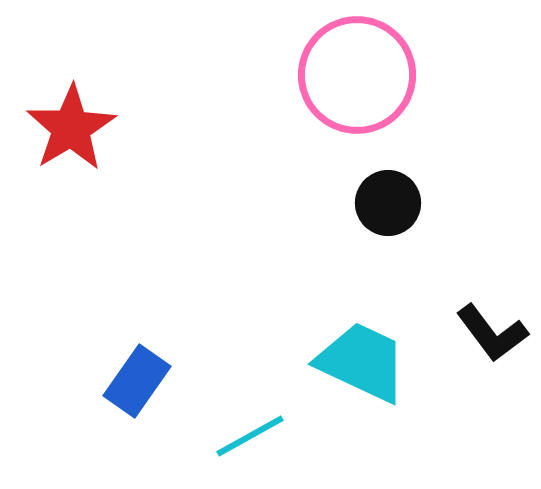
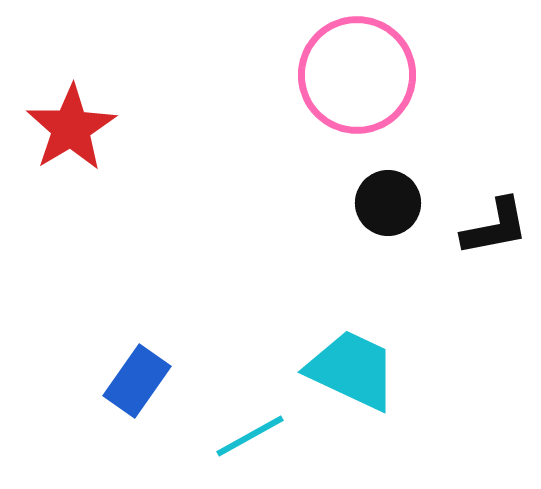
black L-shape: moved 3 px right, 106 px up; rotated 64 degrees counterclockwise
cyan trapezoid: moved 10 px left, 8 px down
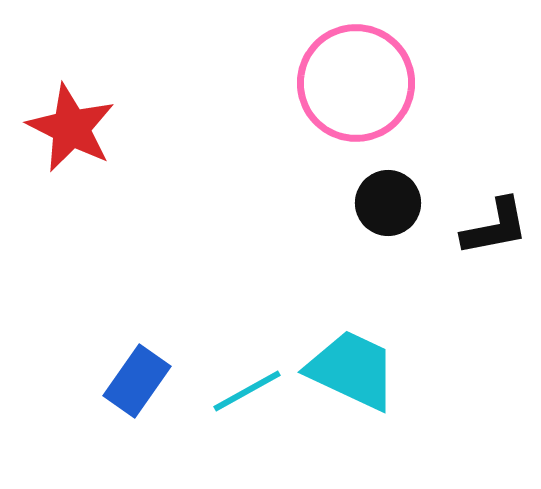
pink circle: moved 1 px left, 8 px down
red star: rotated 14 degrees counterclockwise
cyan line: moved 3 px left, 45 px up
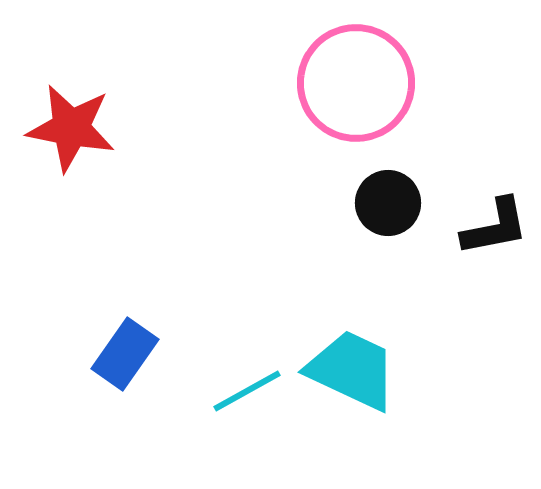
red star: rotated 16 degrees counterclockwise
blue rectangle: moved 12 px left, 27 px up
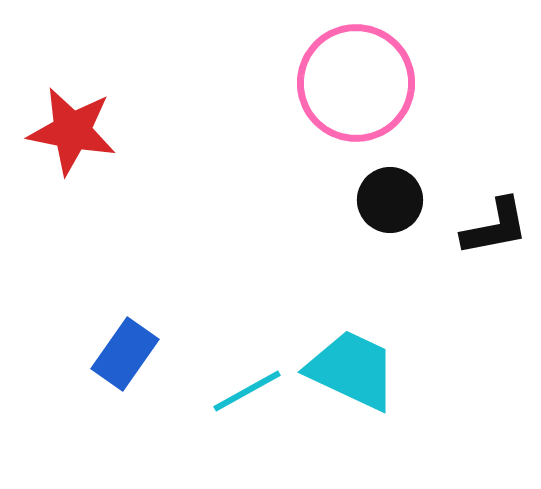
red star: moved 1 px right, 3 px down
black circle: moved 2 px right, 3 px up
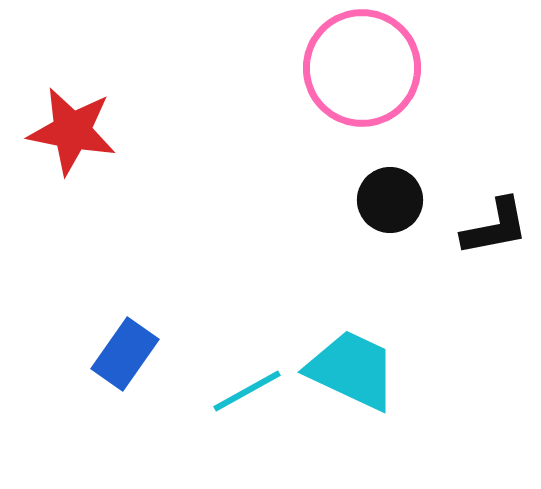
pink circle: moved 6 px right, 15 px up
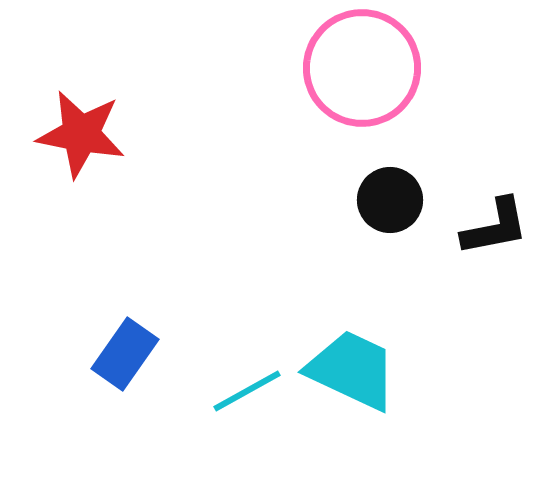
red star: moved 9 px right, 3 px down
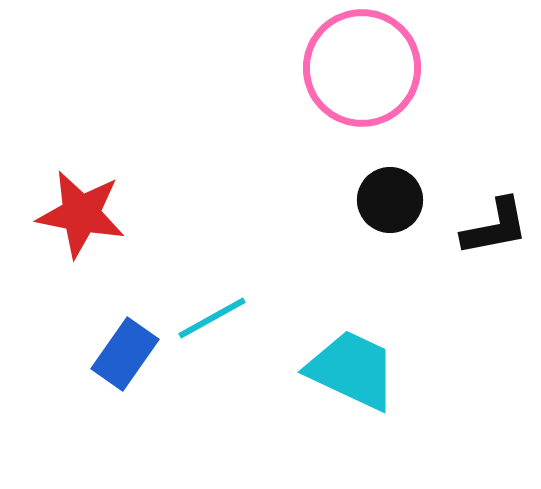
red star: moved 80 px down
cyan line: moved 35 px left, 73 px up
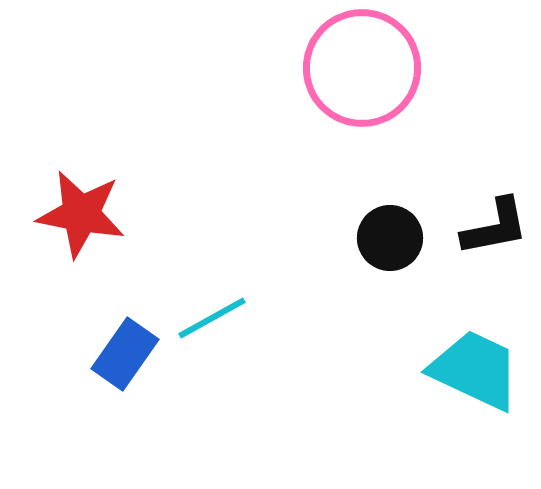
black circle: moved 38 px down
cyan trapezoid: moved 123 px right
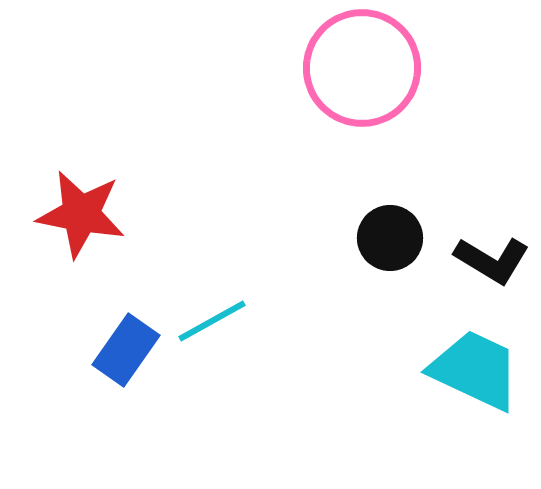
black L-shape: moved 3 px left, 33 px down; rotated 42 degrees clockwise
cyan line: moved 3 px down
blue rectangle: moved 1 px right, 4 px up
